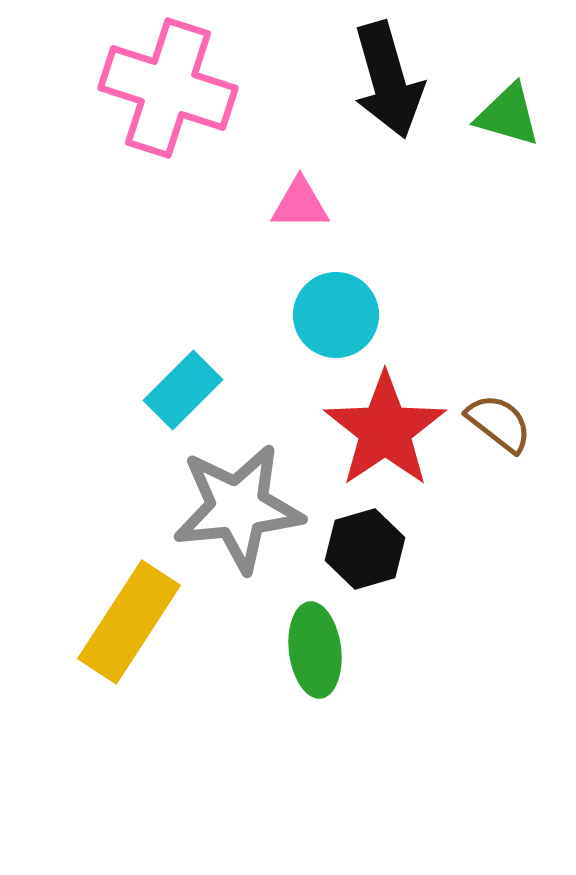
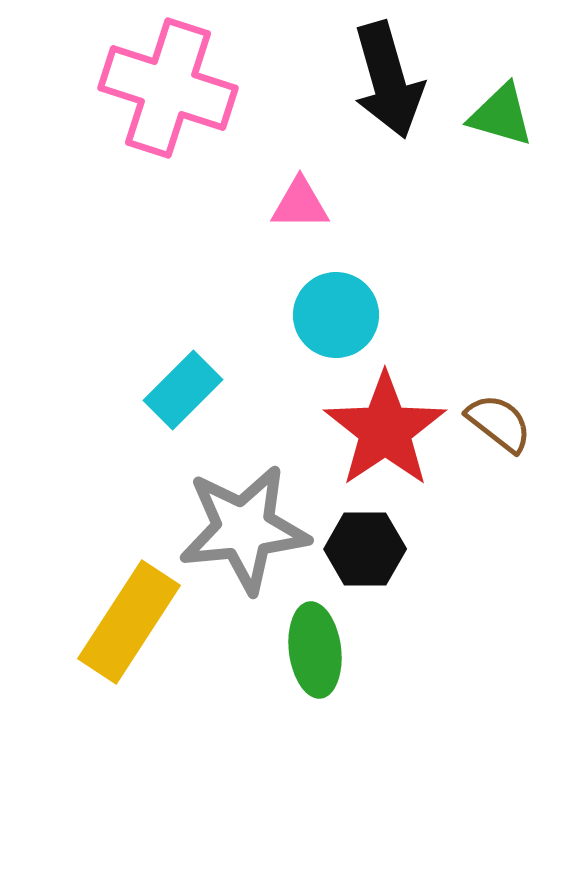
green triangle: moved 7 px left
gray star: moved 6 px right, 21 px down
black hexagon: rotated 16 degrees clockwise
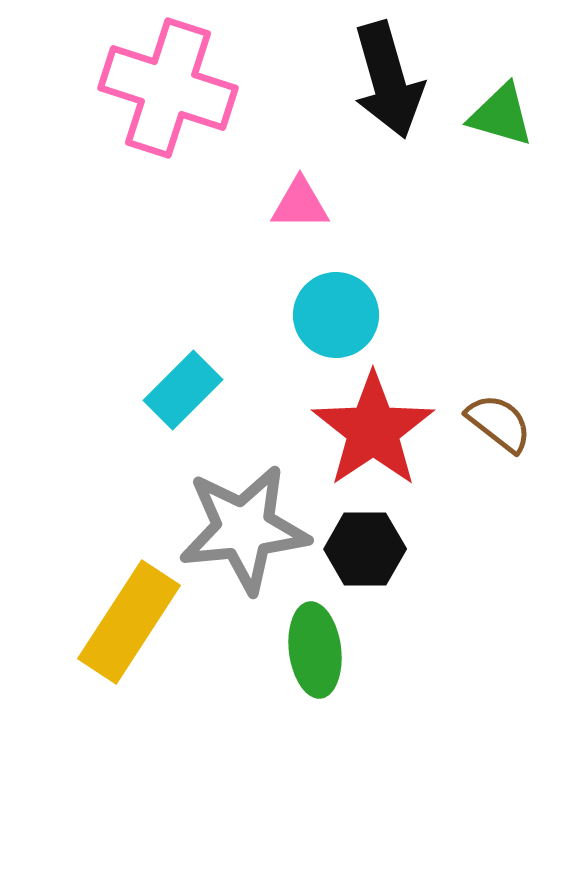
red star: moved 12 px left
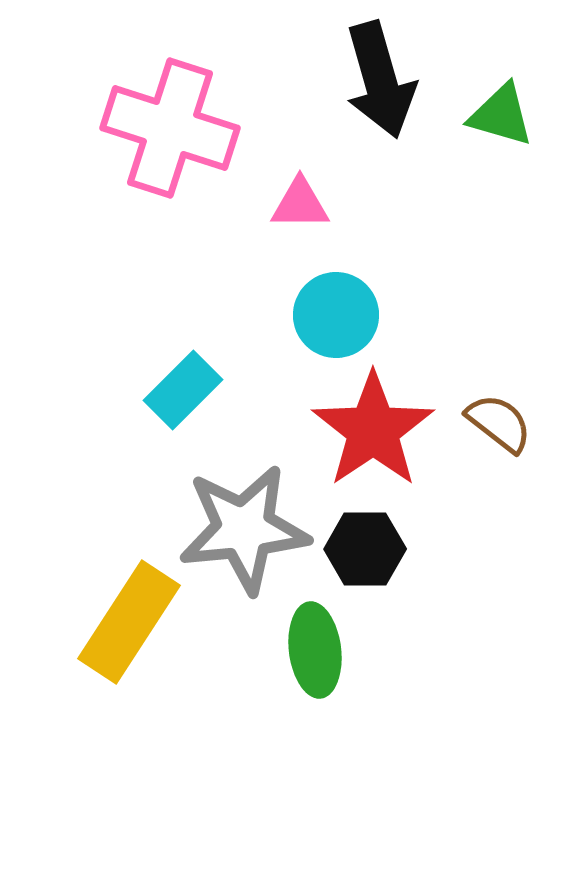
black arrow: moved 8 px left
pink cross: moved 2 px right, 40 px down
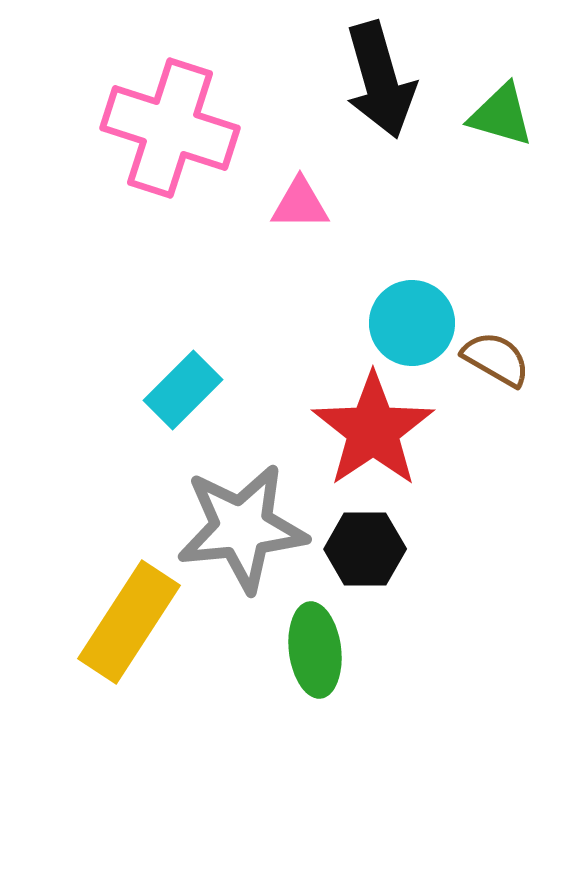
cyan circle: moved 76 px right, 8 px down
brown semicircle: moved 3 px left, 64 px up; rotated 8 degrees counterclockwise
gray star: moved 2 px left, 1 px up
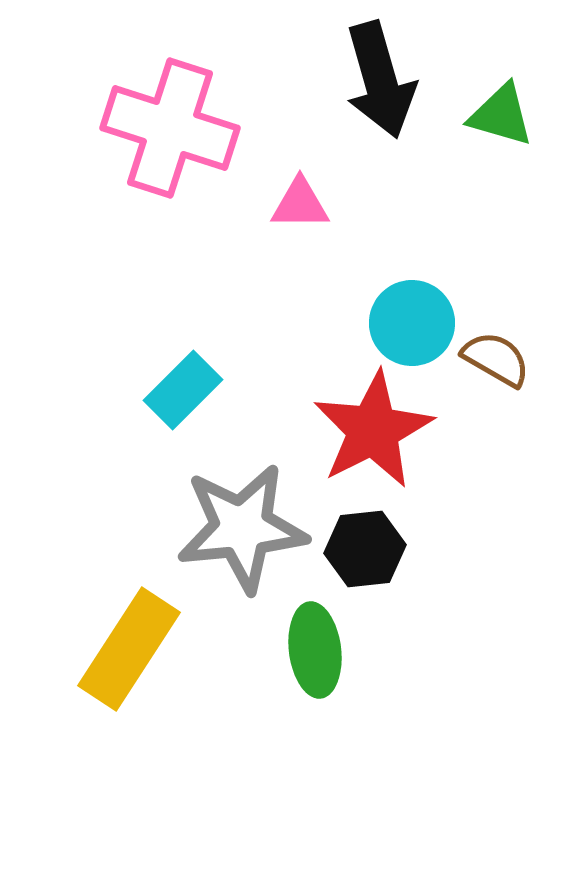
red star: rotated 7 degrees clockwise
black hexagon: rotated 6 degrees counterclockwise
yellow rectangle: moved 27 px down
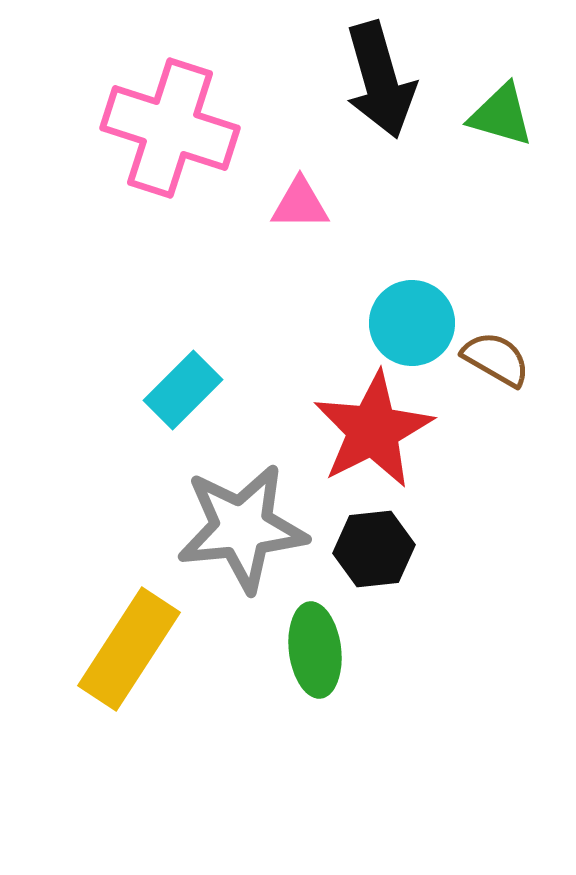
black hexagon: moved 9 px right
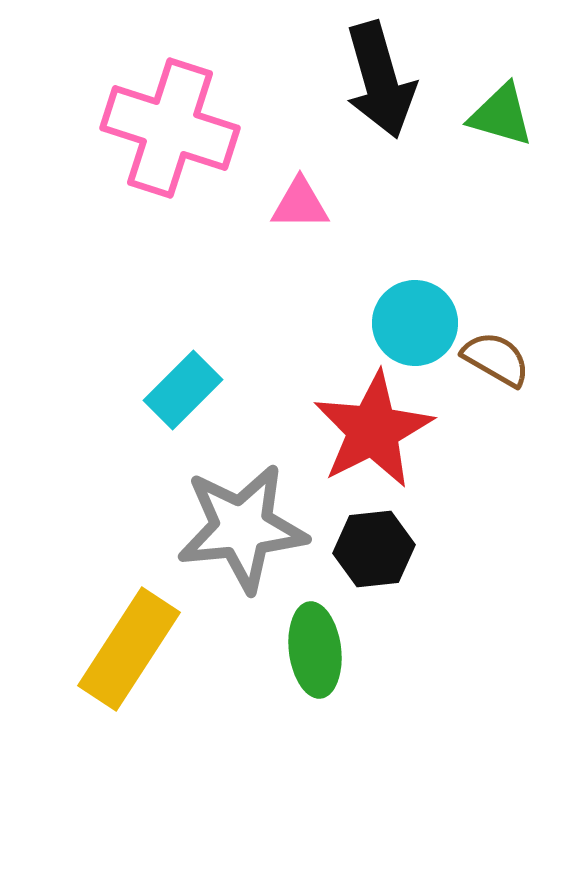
cyan circle: moved 3 px right
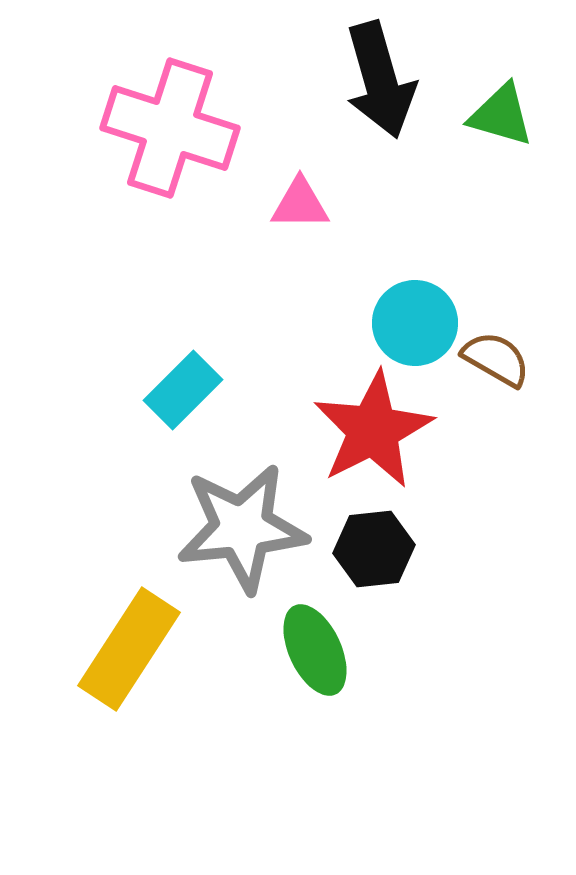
green ellipse: rotated 18 degrees counterclockwise
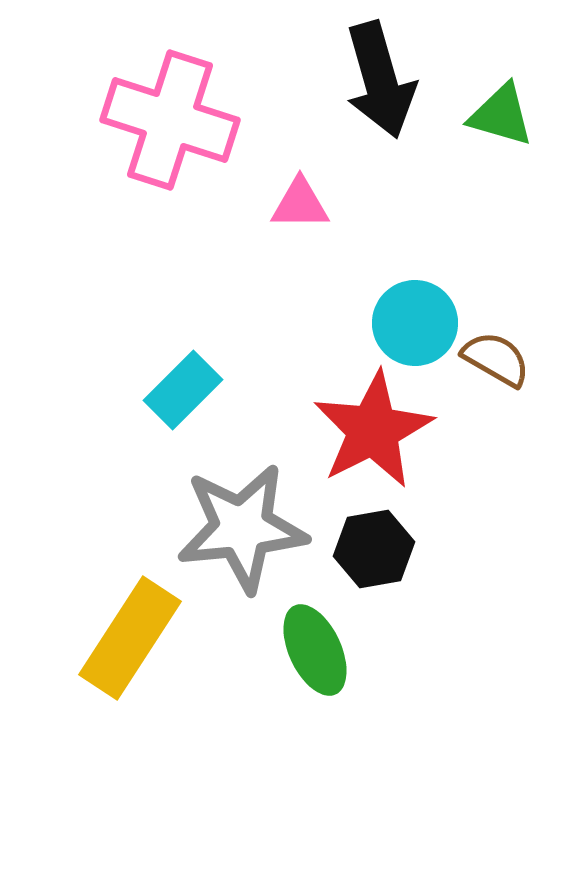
pink cross: moved 8 px up
black hexagon: rotated 4 degrees counterclockwise
yellow rectangle: moved 1 px right, 11 px up
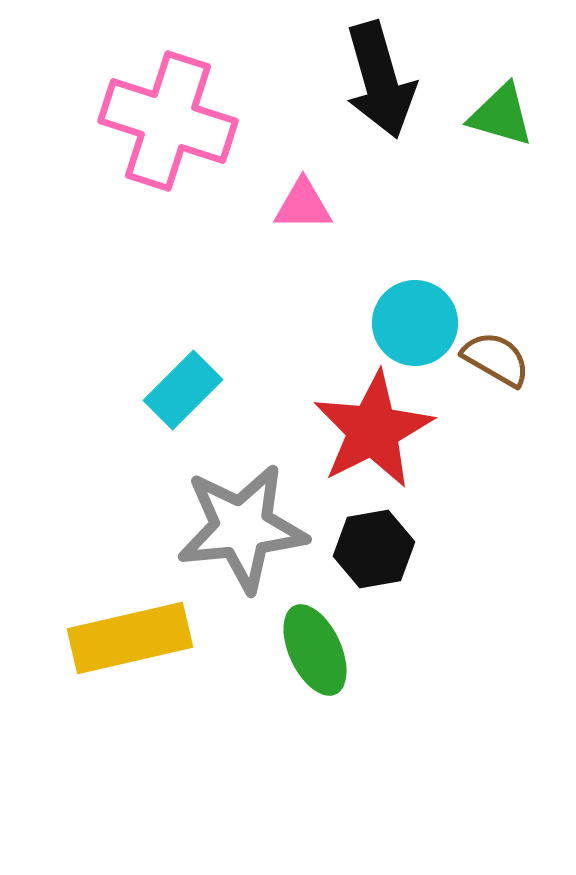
pink cross: moved 2 px left, 1 px down
pink triangle: moved 3 px right, 1 px down
yellow rectangle: rotated 44 degrees clockwise
